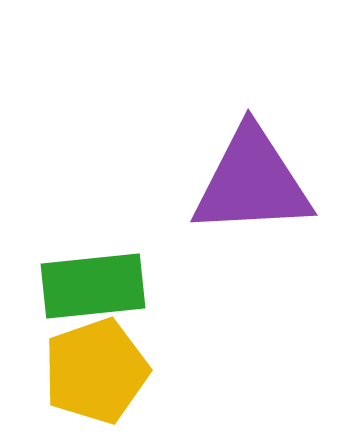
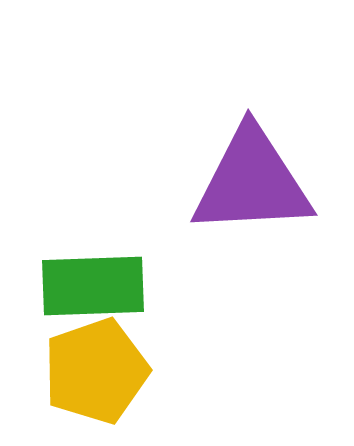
green rectangle: rotated 4 degrees clockwise
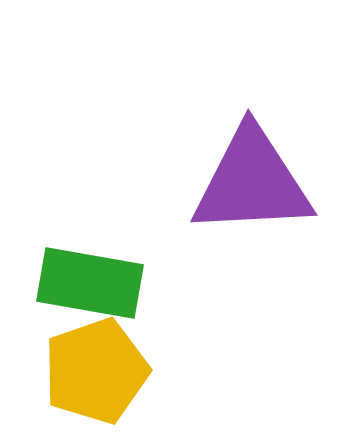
green rectangle: moved 3 px left, 3 px up; rotated 12 degrees clockwise
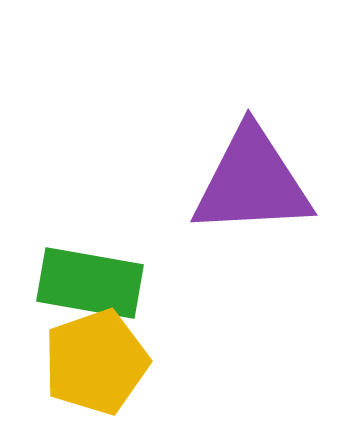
yellow pentagon: moved 9 px up
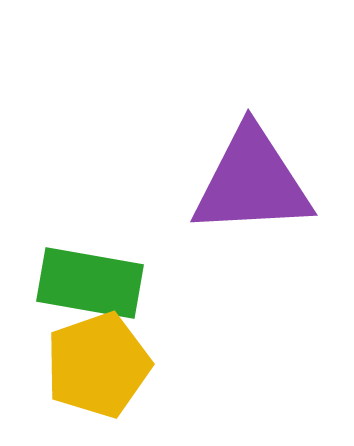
yellow pentagon: moved 2 px right, 3 px down
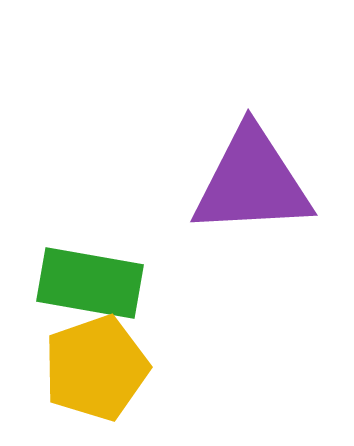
yellow pentagon: moved 2 px left, 3 px down
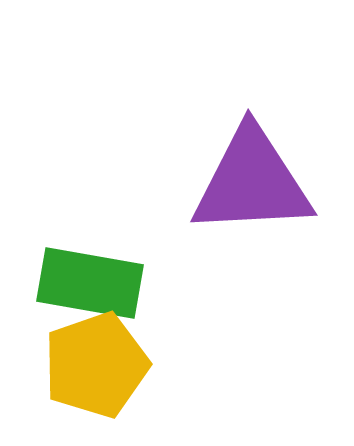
yellow pentagon: moved 3 px up
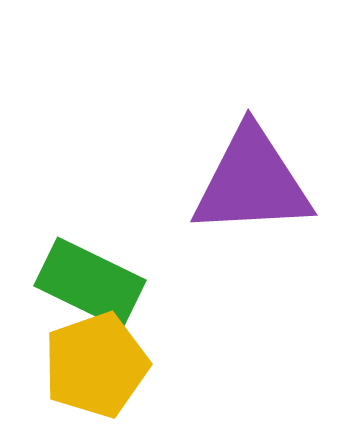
green rectangle: rotated 16 degrees clockwise
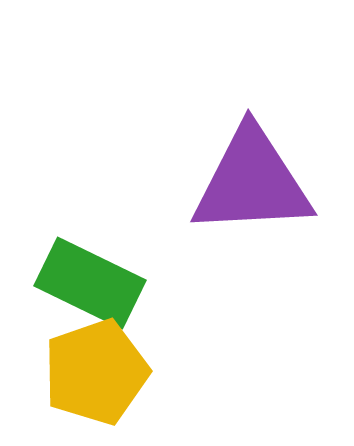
yellow pentagon: moved 7 px down
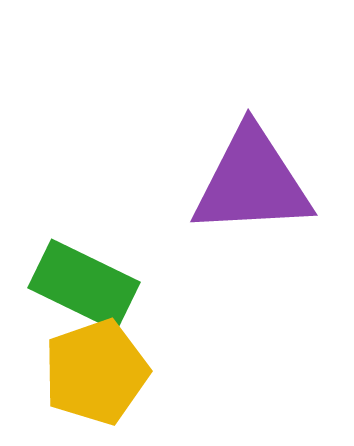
green rectangle: moved 6 px left, 2 px down
